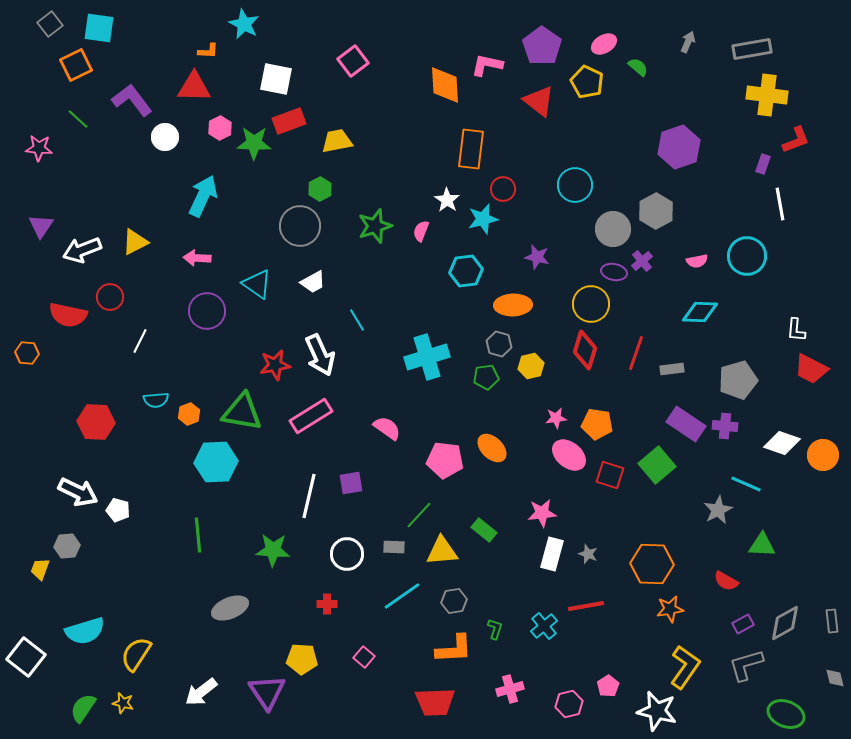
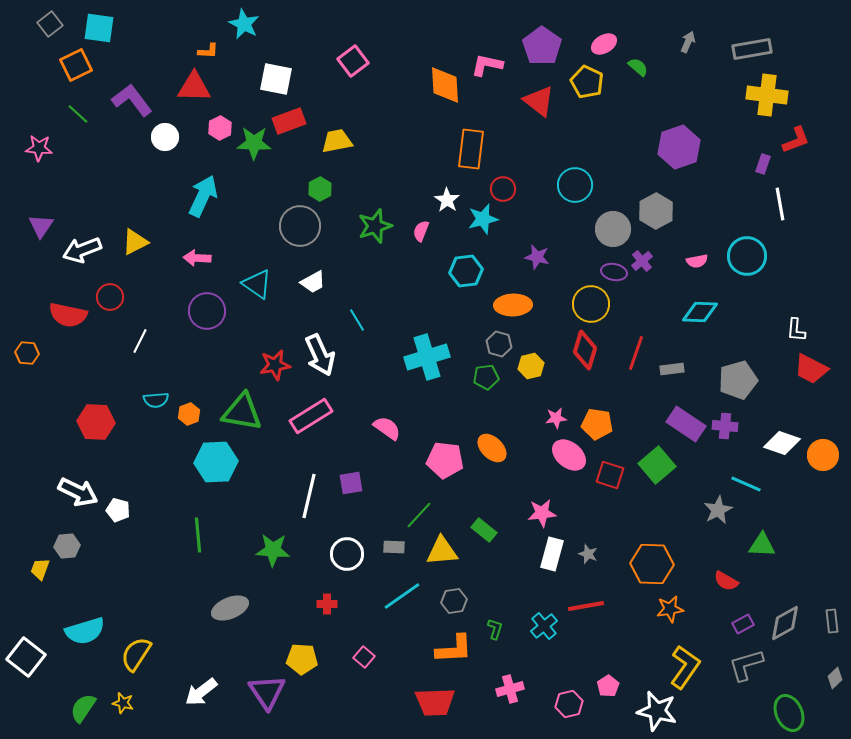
green line at (78, 119): moved 5 px up
gray diamond at (835, 678): rotated 60 degrees clockwise
green ellipse at (786, 714): moved 3 px right, 1 px up; rotated 45 degrees clockwise
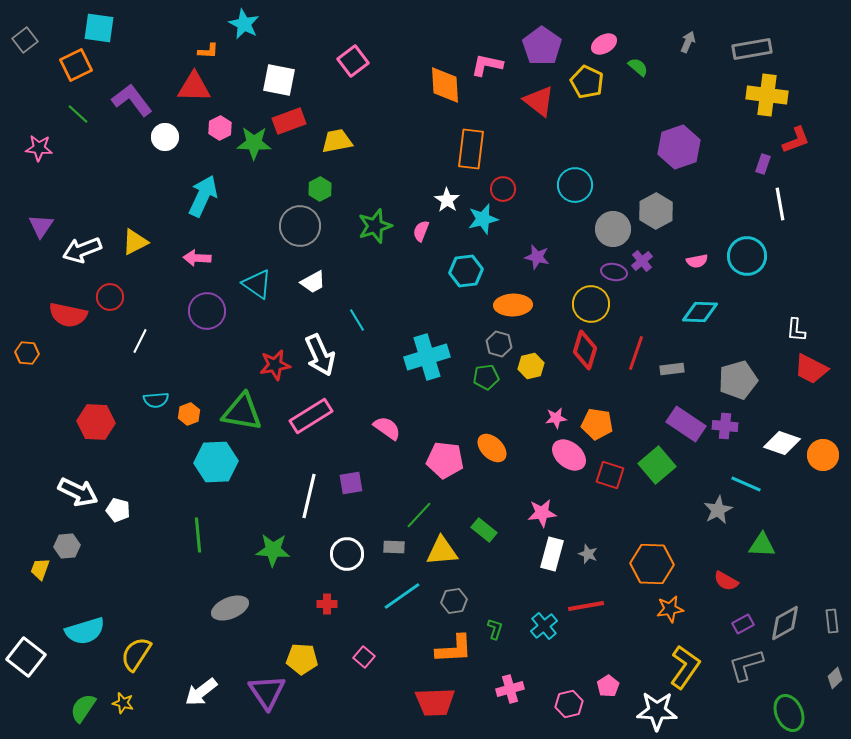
gray square at (50, 24): moved 25 px left, 16 px down
white square at (276, 79): moved 3 px right, 1 px down
white star at (657, 711): rotated 12 degrees counterclockwise
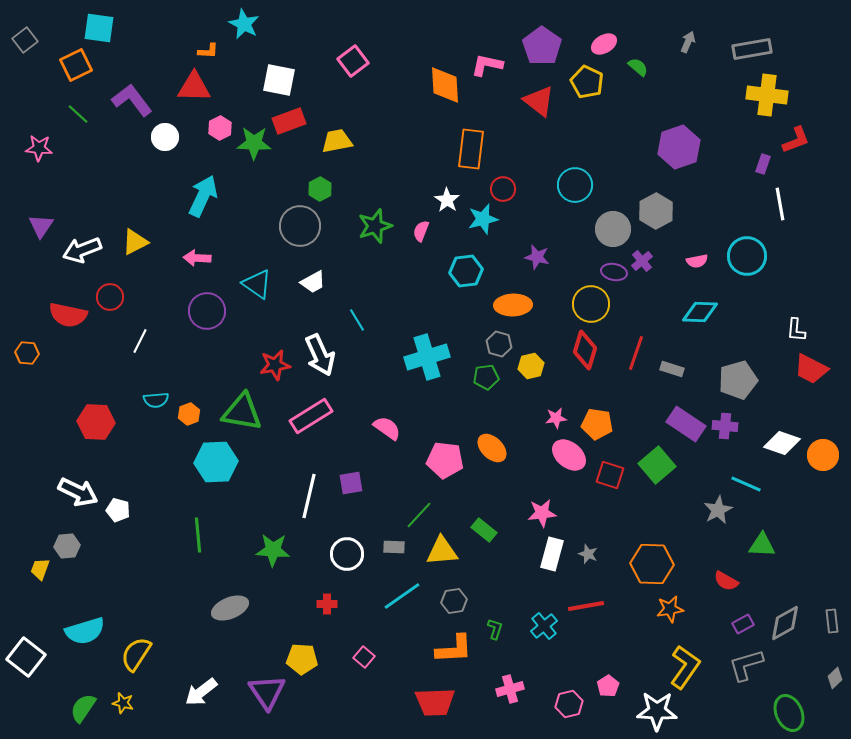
gray rectangle at (672, 369): rotated 25 degrees clockwise
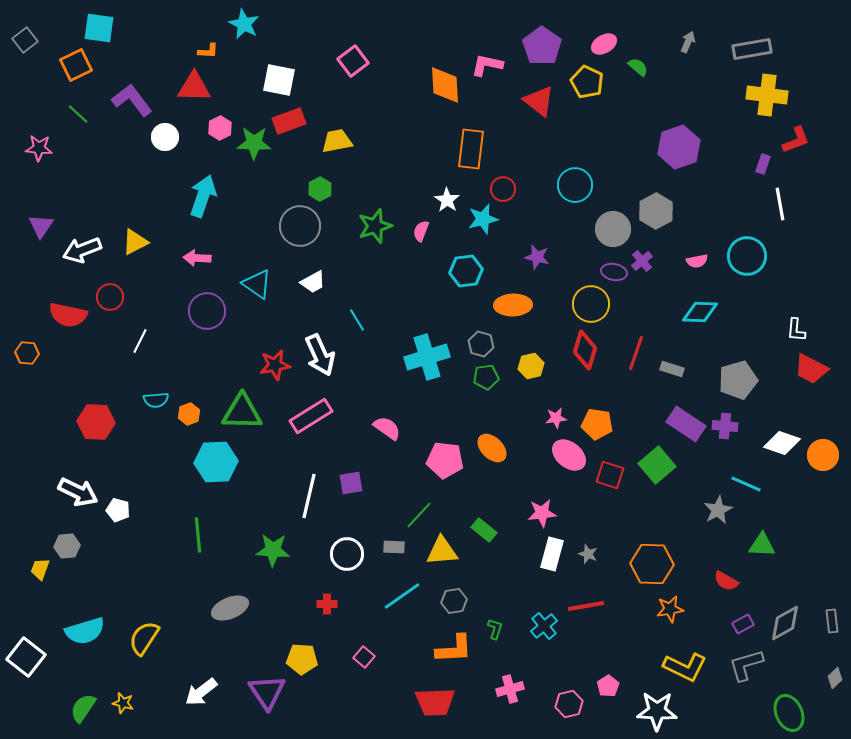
cyan arrow at (203, 196): rotated 6 degrees counterclockwise
gray hexagon at (499, 344): moved 18 px left
green triangle at (242, 412): rotated 9 degrees counterclockwise
yellow semicircle at (136, 654): moved 8 px right, 16 px up
yellow L-shape at (685, 667): rotated 81 degrees clockwise
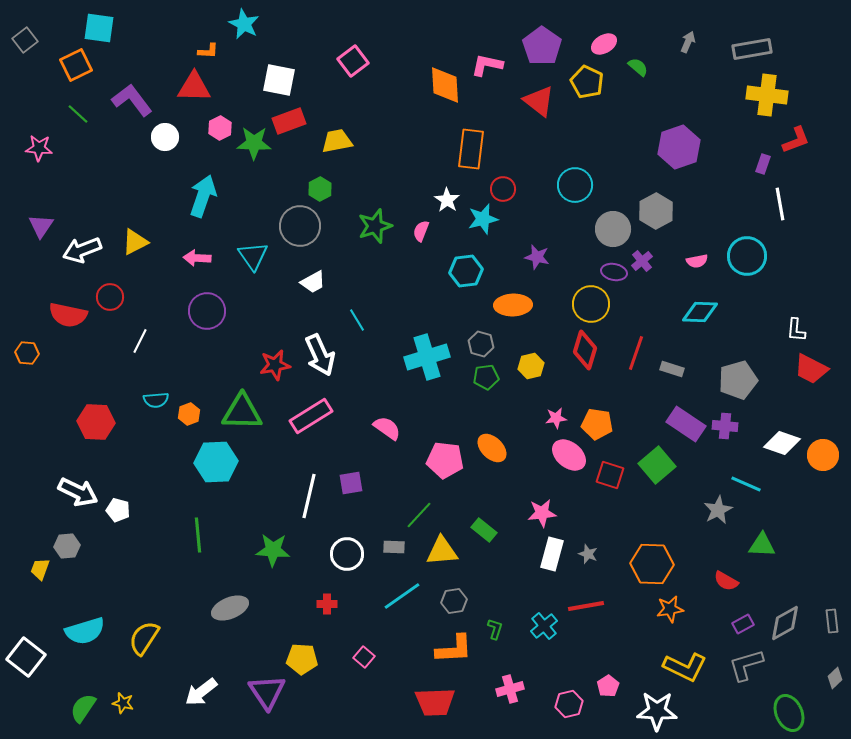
cyan triangle at (257, 284): moved 4 px left, 28 px up; rotated 20 degrees clockwise
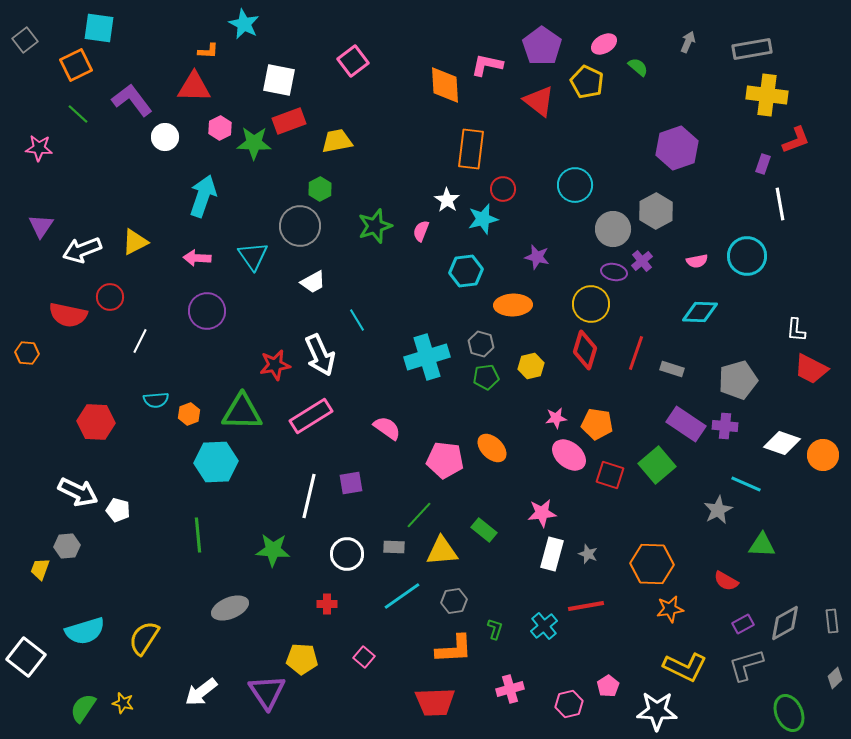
purple hexagon at (679, 147): moved 2 px left, 1 px down
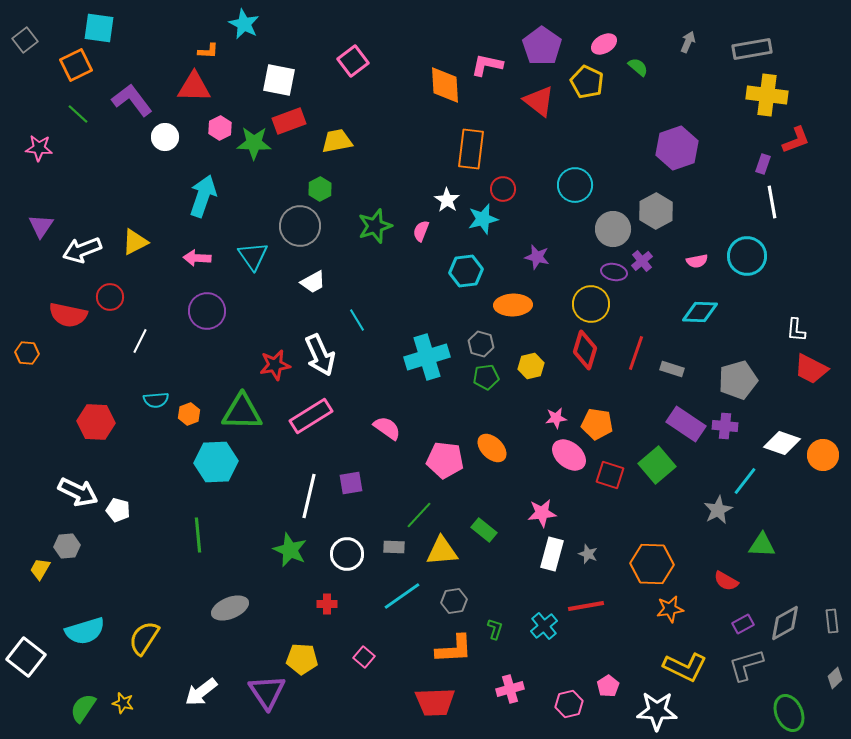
white line at (780, 204): moved 8 px left, 2 px up
cyan line at (746, 484): moved 1 px left, 3 px up; rotated 76 degrees counterclockwise
green star at (273, 550): moved 17 px right; rotated 20 degrees clockwise
yellow trapezoid at (40, 569): rotated 10 degrees clockwise
